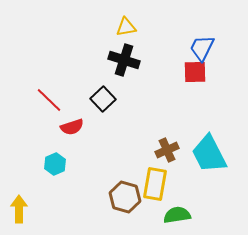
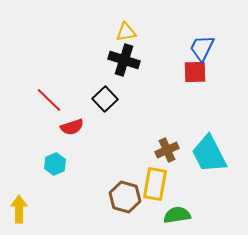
yellow triangle: moved 5 px down
black square: moved 2 px right
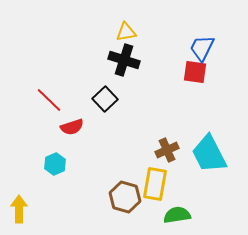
red square: rotated 10 degrees clockwise
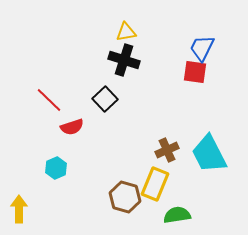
cyan hexagon: moved 1 px right, 4 px down
yellow rectangle: rotated 12 degrees clockwise
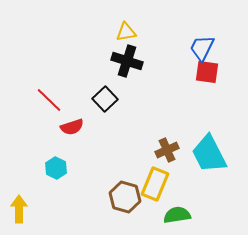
black cross: moved 3 px right, 1 px down
red square: moved 12 px right
cyan hexagon: rotated 10 degrees counterclockwise
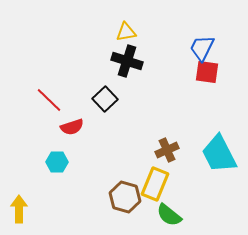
cyan trapezoid: moved 10 px right
cyan hexagon: moved 1 px right, 6 px up; rotated 25 degrees counterclockwise
green semicircle: moved 8 px left; rotated 132 degrees counterclockwise
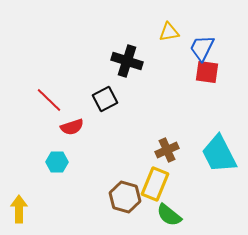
yellow triangle: moved 43 px right
black square: rotated 15 degrees clockwise
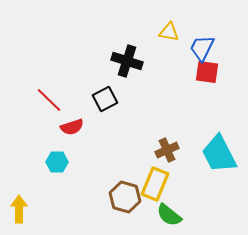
yellow triangle: rotated 20 degrees clockwise
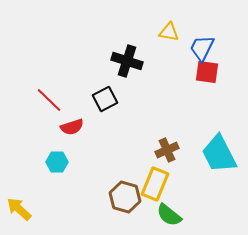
yellow arrow: rotated 48 degrees counterclockwise
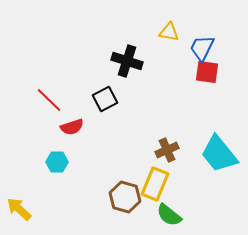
cyan trapezoid: rotated 12 degrees counterclockwise
